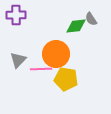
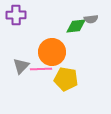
gray semicircle: rotated 64 degrees counterclockwise
orange circle: moved 4 px left, 2 px up
gray triangle: moved 3 px right, 6 px down
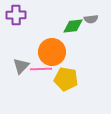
green diamond: moved 3 px left
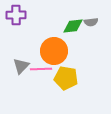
gray semicircle: moved 3 px down
orange circle: moved 2 px right, 1 px up
yellow pentagon: moved 1 px up
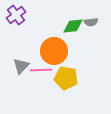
purple cross: rotated 36 degrees counterclockwise
pink line: moved 1 px down
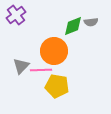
green diamond: rotated 15 degrees counterclockwise
yellow pentagon: moved 9 px left, 8 px down
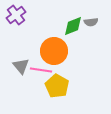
gray triangle: rotated 24 degrees counterclockwise
pink line: rotated 10 degrees clockwise
yellow pentagon: rotated 20 degrees clockwise
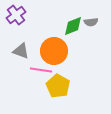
gray triangle: moved 15 px up; rotated 30 degrees counterclockwise
yellow pentagon: moved 1 px right
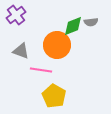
orange circle: moved 3 px right, 6 px up
yellow pentagon: moved 4 px left, 10 px down
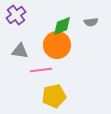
green diamond: moved 11 px left
gray triangle: moved 1 px left; rotated 12 degrees counterclockwise
pink line: rotated 15 degrees counterclockwise
yellow pentagon: rotated 30 degrees clockwise
